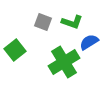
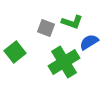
gray square: moved 3 px right, 6 px down
green square: moved 2 px down
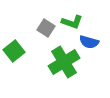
gray square: rotated 12 degrees clockwise
blue semicircle: rotated 132 degrees counterclockwise
green square: moved 1 px left, 1 px up
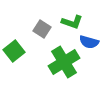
gray square: moved 4 px left, 1 px down
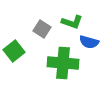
green cross: moved 1 px left, 1 px down; rotated 36 degrees clockwise
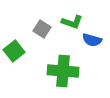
blue semicircle: moved 3 px right, 2 px up
green cross: moved 8 px down
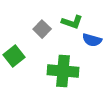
gray square: rotated 12 degrees clockwise
green square: moved 5 px down
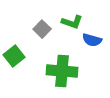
green cross: moved 1 px left
